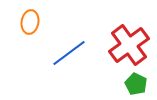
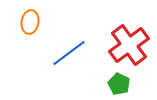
green pentagon: moved 17 px left
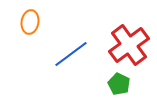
blue line: moved 2 px right, 1 px down
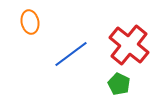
orange ellipse: rotated 20 degrees counterclockwise
red cross: rotated 15 degrees counterclockwise
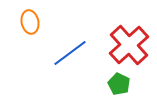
red cross: rotated 9 degrees clockwise
blue line: moved 1 px left, 1 px up
